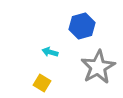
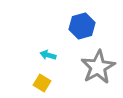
cyan arrow: moved 2 px left, 3 px down
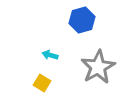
blue hexagon: moved 6 px up
cyan arrow: moved 2 px right
